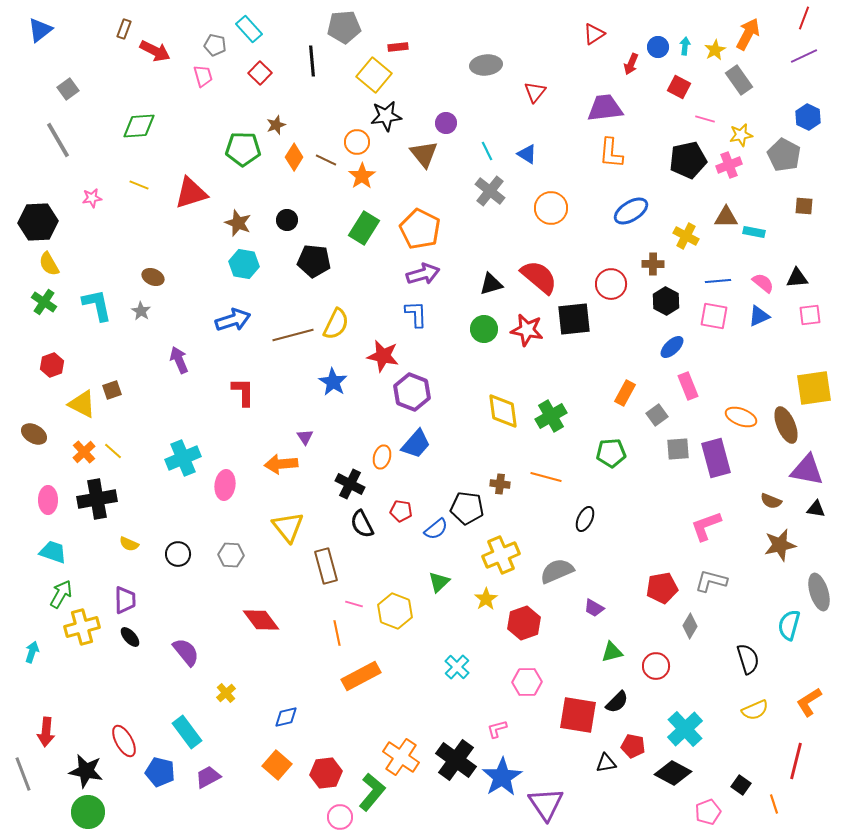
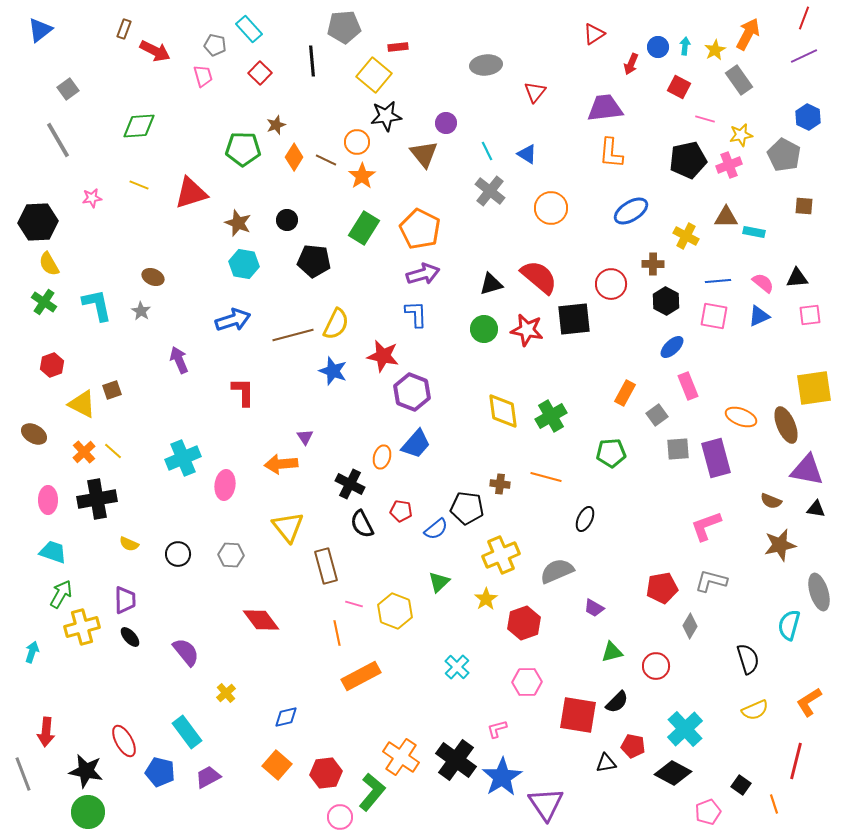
blue star at (333, 382): moved 11 px up; rotated 12 degrees counterclockwise
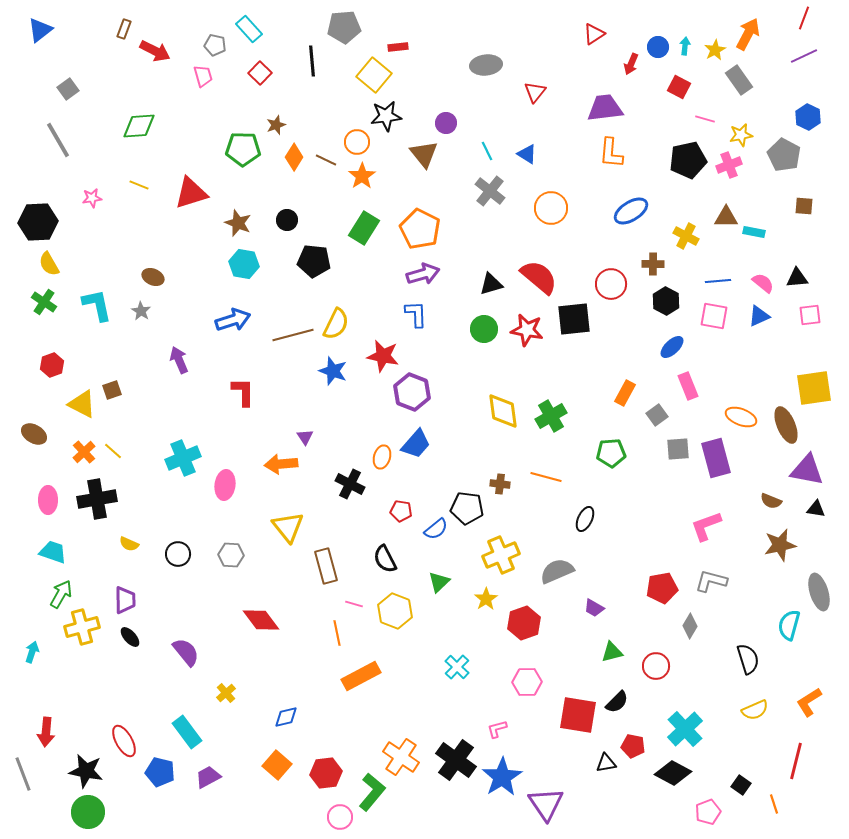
black semicircle at (362, 524): moved 23 px right, 35 px down
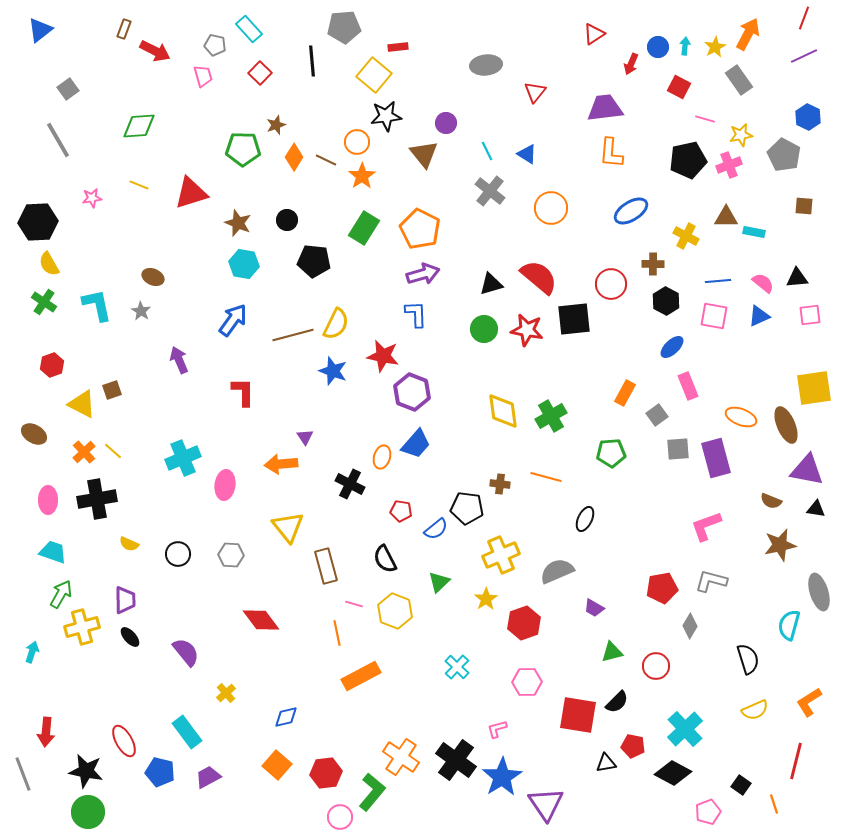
yellow star at (715, 50): moved 3 px up
blue arrow at (233, 320): rotated 36 degrees counterclockwise
